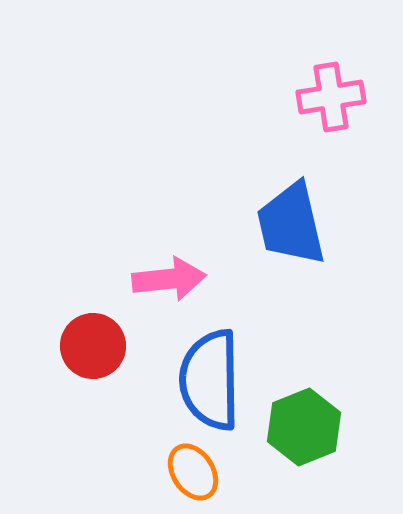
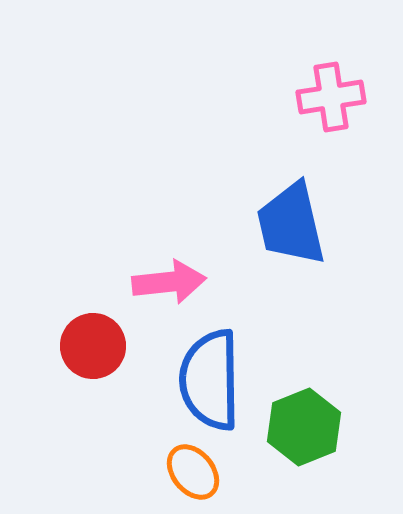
pink arrow: moved 3 px down
orange ellipse: rotated 6 degrees counterclockwise
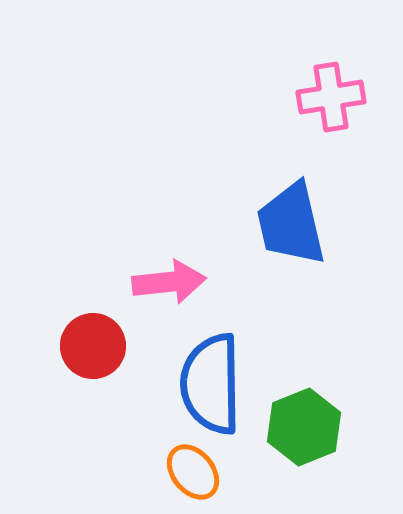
blue semicircle: moved 1 px right, 4 px down
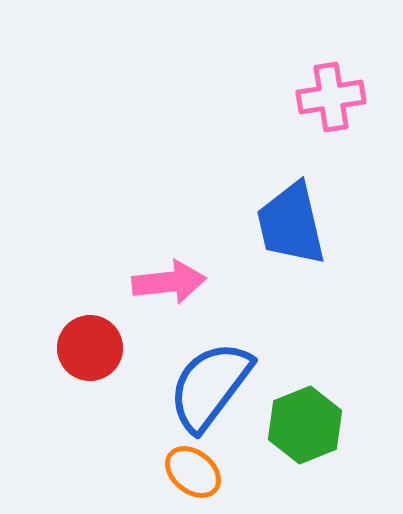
red circle: moved 3 px left, 2 px down
blue semicircle: moved 1 px left, 2 px down; rotated 38 degrees clockwise
green hexagon: moved 1 px right, 2 px up
orange ellipse: rotated 12 degrees counterclockwise
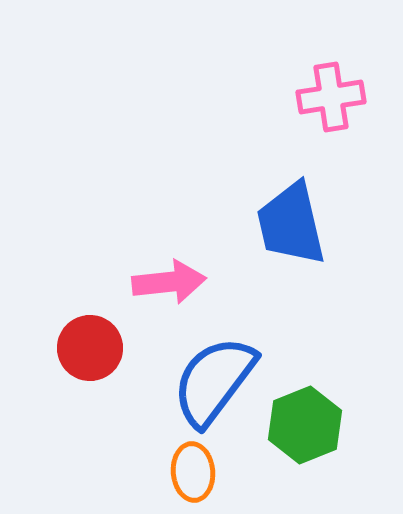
blue semicircle: moved 4 px right, 5 px up
orange ellipse: rotated 46 degrees clockwise
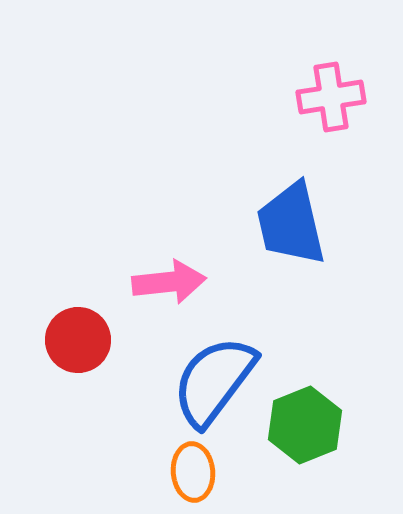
red circle: moved 12 px left, 8 px up
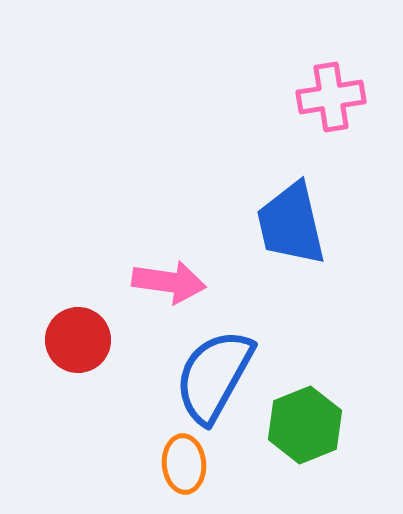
pink arrow: rotated 14 degrees clockwise
blue semicircle: moved 5 px up; rotated 8 degrees counterclockwise
orange ellipse: moved 9 px left, 8 px up
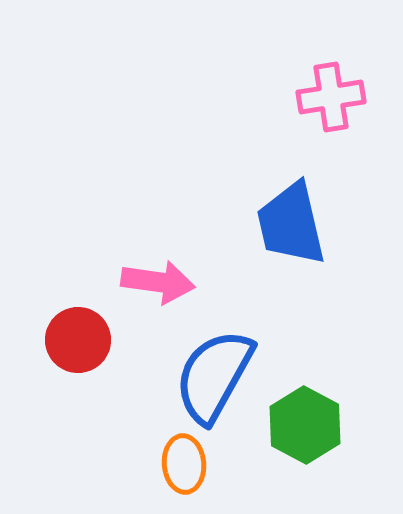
pink arrow: moved 11 px left
green hexagon: rotated 10 degrees counterclockwise
